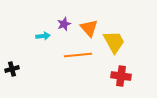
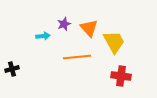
orange line: moved 1 px left, 2 px down
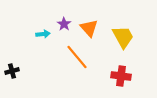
purple star: rotated 16 degrees counterclockwise
cyan arrow: moved 2 px up
yellow trapezoid: moved 9 px right, 5 px up
orange line: rotated 56 degrees clockwise
black cross: moved 2 px down
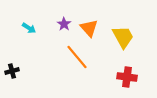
cyan arrow: moved 14 px left, 6 px up; rotated 40 degrees clockwise
red cross: moved 6 px right, 1 px down
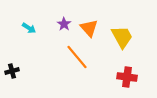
yellow trapezoid: moved 1 px left
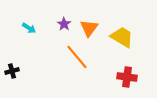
orange triangle: rotated 18 degrees clockwise
yellow trapezoid: rotated 30 degrees counterclockwise
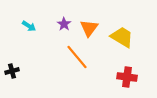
cyan arrow: moved 2 px up
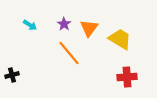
cyan arrow: moved 1 px right, 1 px up
yellow trapezoid: moved 2 px left, 2 px down
orange line: moved 8 px left, 4 px up
black cross: moved 4 px down
red cross: rotated 12 degrees counterclockwise
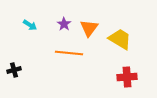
orange line: rotated 44 degrees counterclockwise
black cross: moved 2 px right, 5 px up
